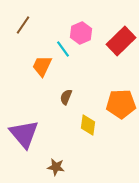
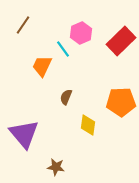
orange pentagon: moved 2 px up
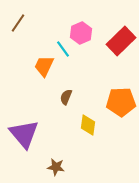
brown line: moved 5 px left, 2 px up
orange trapezoid: moved 2 px right
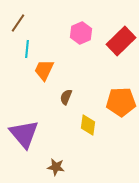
cyan line: moved 36 px left; rotated 42 degrees clockwise
orange trapezoid: moved 4 px down
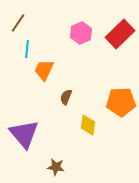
red rectangle: moved 1 px left, 7 px up
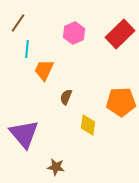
pink hexagon: moved 7 px left
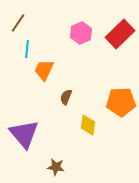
pink hexagon: moved 7 px right
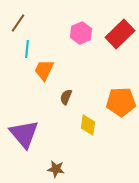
brown star: moved 2 px down
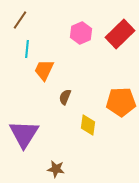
brown line: moved 2 px right, 3 px up
brown semicircle: moved 1 px left
purple triangle: rotated 12 degrees clockwise
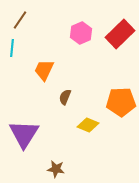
cyan line: moved 15 px left, 1 px up
yellow diamond: rotated 75 degrees counterclockwise
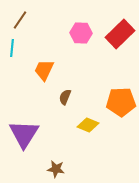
pink hexagon: rotated 25 degrees clockwise
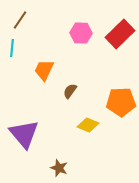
brown semicircle: moved 5 px right, 6 px up; rotated 14 degrees clockwise
purple triangle: rotated 12 degrees counterclockwise
brown star: moved 3 px right, 1 px up; rotated 12 degrees clockwise
